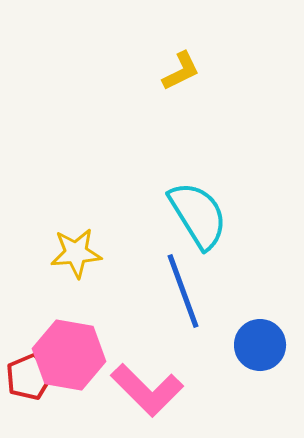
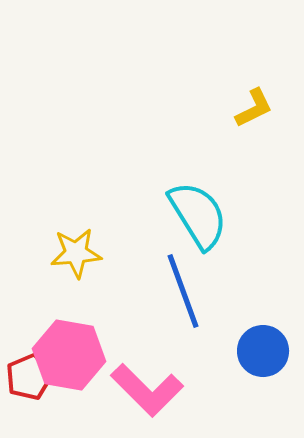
yellow L-shape: moved 73 px right, 37 px down
blue circle: moved 3 px right, 6 px down
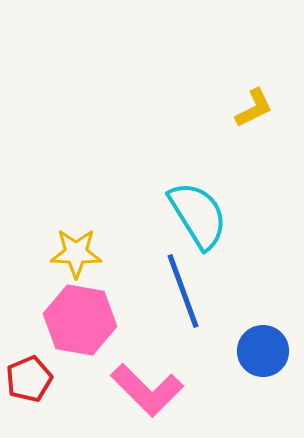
yellow star: rotated 6 degrees clockwise
pink hexagon: moved 11 px right, 35 px up
red pentagon: moved 2 px down
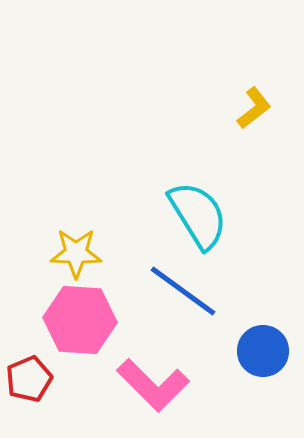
yellow L-shape: rotated 12 degrees counterclockwise
blue line: rotated 34 degrees counterclockwise
pink hexagon: rotated 6 degrees counterclockwise
pink L-shape: moved 6 px right, 5 px up
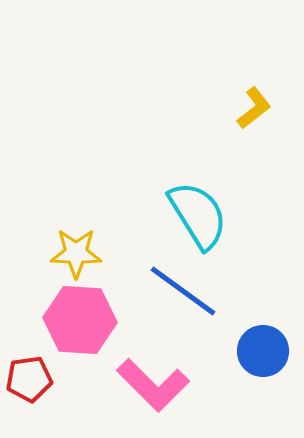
red pentagon: rotated 15 degrees clockwise
